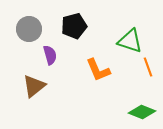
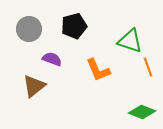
purple semicircle: moved 2 px right, 4 px down; rotated 54 degrees counterclockwise
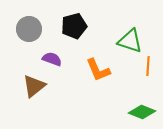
orange line: moved 1 px up; rotated 24 degrees clockwise
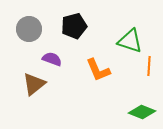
orange line: moved 1 px right
brown triangle: moved 2 px up
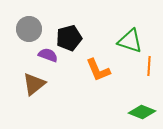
black pentagon: moved 5 px left, 12 px down
purple semicircle: moved 4 px left, 4 px up
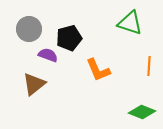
green triangle: moved 18 px up
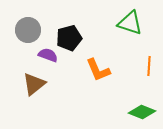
gray circle: moved 1 px left, 1 px down
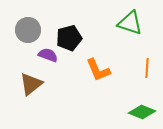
orange line: moved 2 px left, 2 px down
brown triangle: moved 3 px left
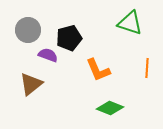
green diamond: moved 32 px left, 4 px up
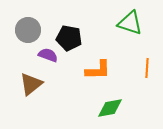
black pentagon: rotated 25 degrees clockwise
orange L-shape: rotated 68 degrees counterclockwise
green diamond: rotated 32 degrees counterclockwise
